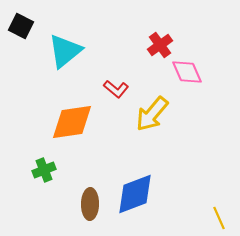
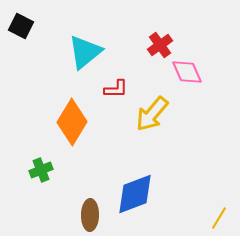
cyan triangle: moved 20 px right, 1 px down
red L-shape: rotated 40 degrees counterclockwise
orange diamond: rotated 51 degrees counterclockwise
green cross: moved 3 px left
brown ellipse: moved 11 px down
yellow line: rotated 55 degrees clockwise
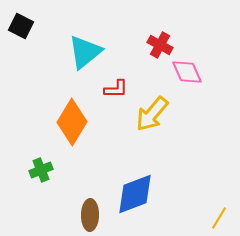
red cross: rotated 25 degrees counterclockwise
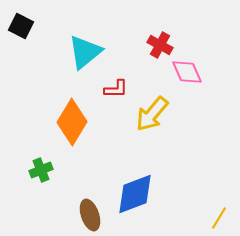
brown ellipse: rotated 20 degrees counterclockwise
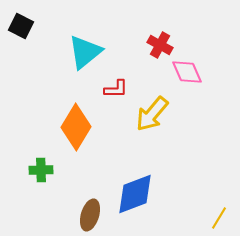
orange diamond: moved 4 px right, 5 px down
green cross: rotated 20 degrees clockwise
brown ellipse: rotated 36 degrees clockwise
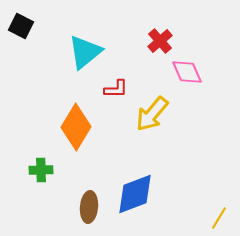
red cross: moved 4 px up; rotated 20 degrees clockwise
brown ellipse: moved 1 px left, 8 px up; rotated 12 degrees counterclockwise
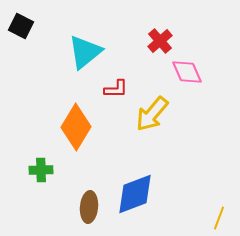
yellow line: rotated 10 degrees counterclockwise
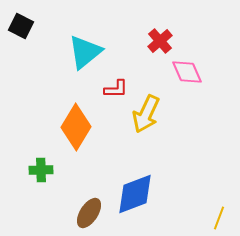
yellow arrow: moved 6 px left; rotated 15 degrees counterclockwise
brown ellipse: moved 6 px down; rotated 28 degrees clockwise
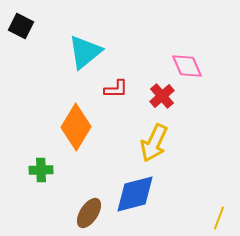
red cross: moved 2 px right, 55 px down
pink diamond: moved 6 px up
yellow arrow: moved 8 px right, 29 px down
blue diamond: rotated 6 degrees clockwise
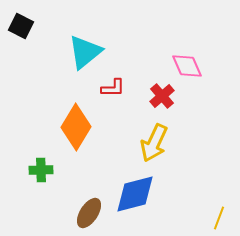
red L-shape: moved 3 px left, 1 px up
